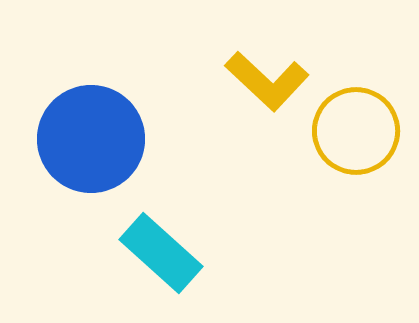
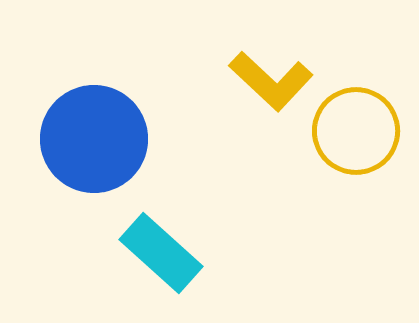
yellow L-shape: moved 4 px right
blue circle: moved 3 px right
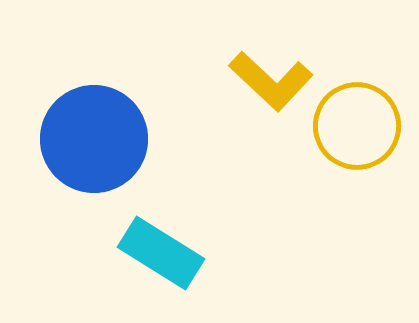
yellow circle: moved 1 px right, 5 px up
cyan rectangle: rotated 10 degrees counterclockwise
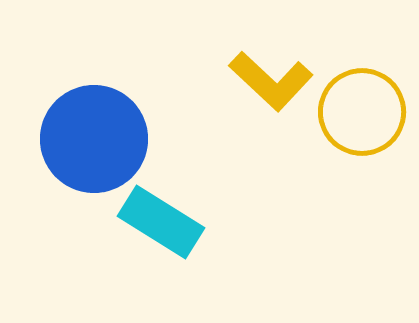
yellow circle: moved 5 px right, 14 px up
cyan rectangle: moved 31 px up
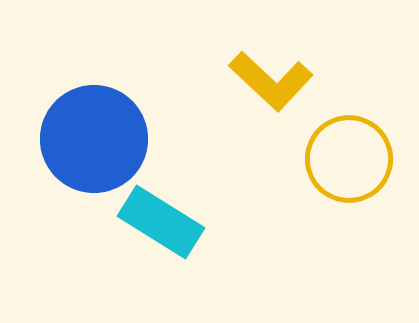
yellow circle: moved 13 px left, 47 px down
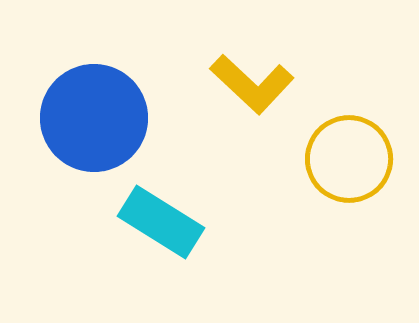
yellow L-shape: moved 19 px left, 3 px down
blue circle: moved 21 px up
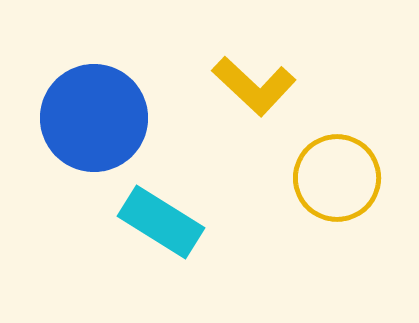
yellow L-shape: moved 2 px right, 2 px down
yellow circle: moved 12 px left, 19 px down
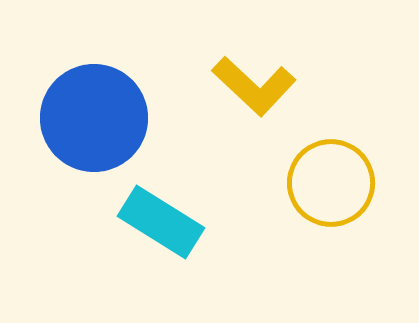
yellow circle: moved 6 px left, 5 px down
